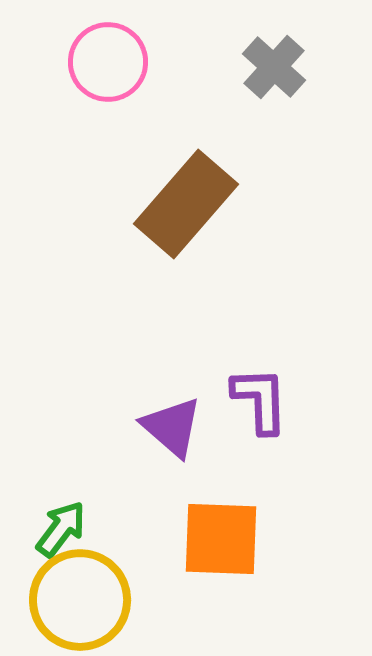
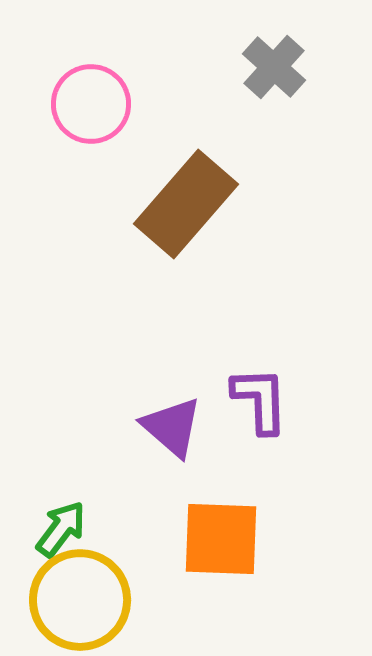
pink circle: moved 17 px left, 42 px down
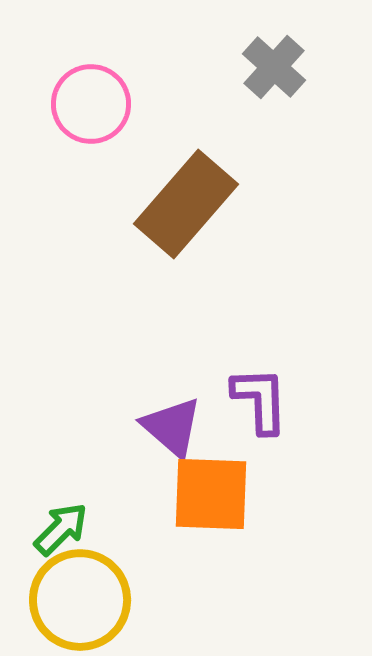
green arrow: rotated 8 degrees clockwise
orange square: moved 10 px left, 45 px up
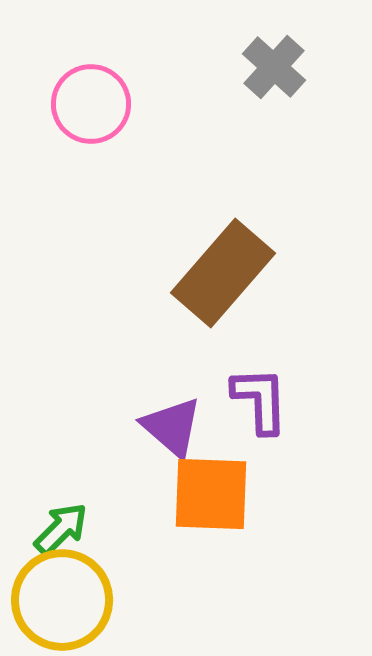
brown rectangle: moved 37 px right, 69 px down
yellow circle: moved 18 px left
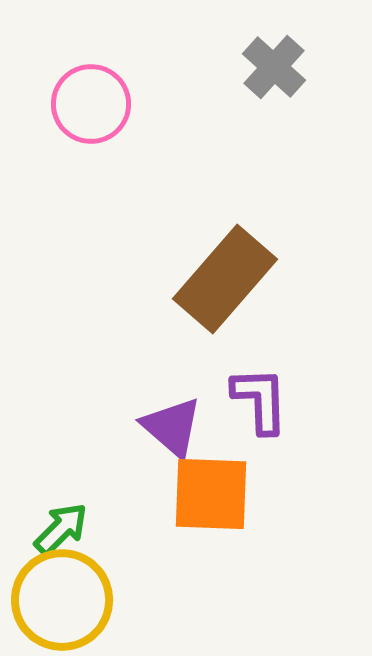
brown rectangle: moved 2 px right, 6 px down
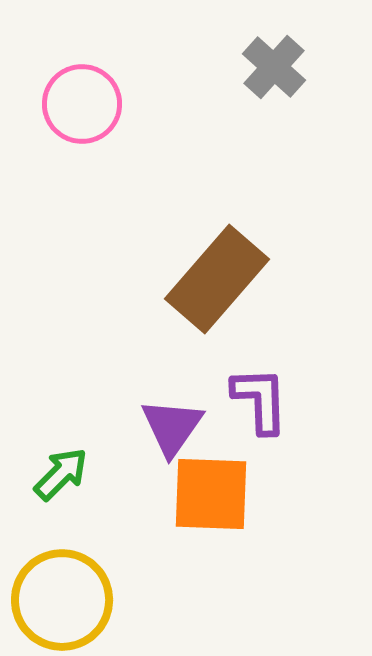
pink circle: moved 9 px left
brown rectangle: moved 8 px left
purple triangle: rotated 24 degrees clockwise
green arrow: moved 55 px up
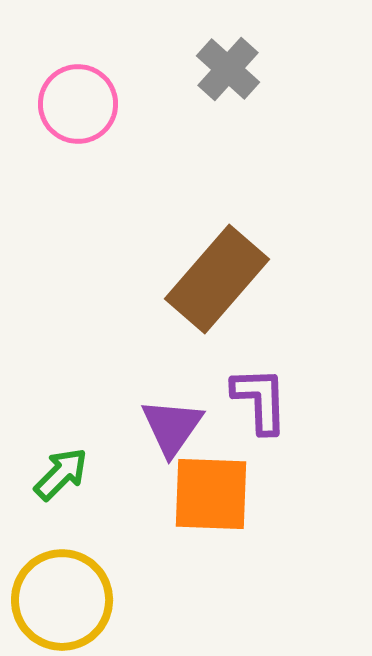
gray cross: moved 46 px left, 2 px down
pink circle: moved 4 px left
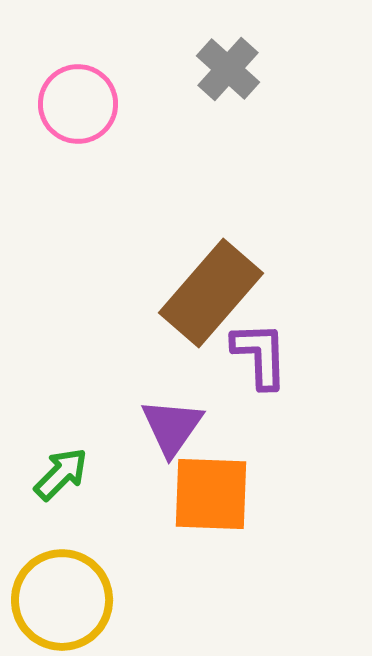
brown rectangle: moved 6 px left, 14 px down
purple L-shape: moved 45 px up
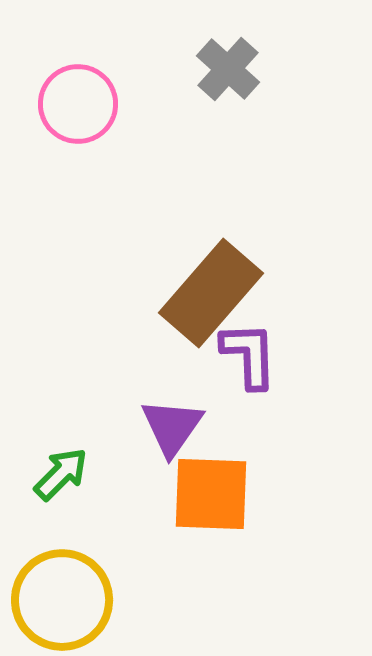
purple L-shape: moved 11 px left
